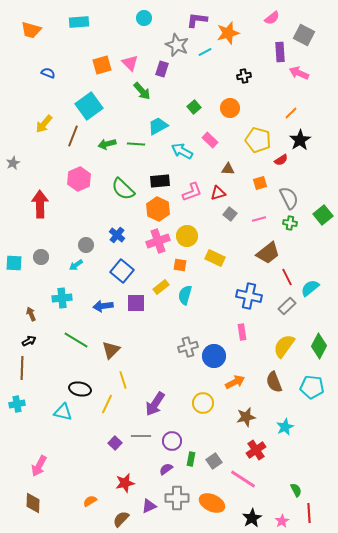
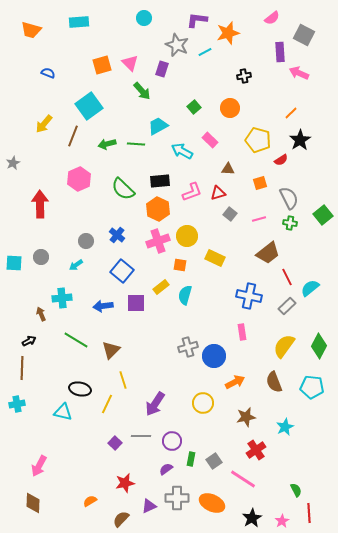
gray circle at (86, 245): moved 4 px up
brown arrow at (31, 314): moved 10 px right
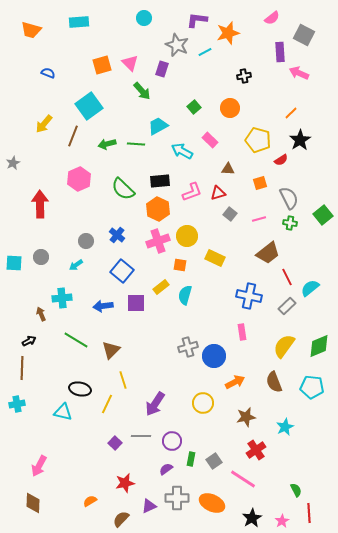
green diamond at (319, 346): rotated 40 degrees clockwise
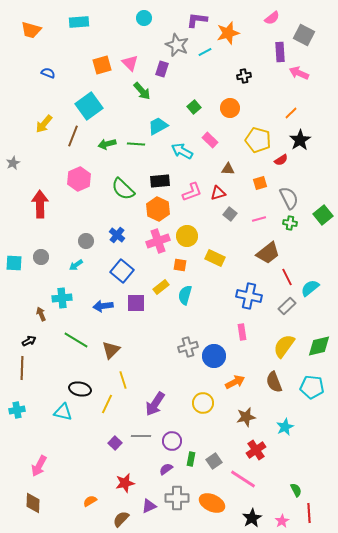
green diamond at (319, 346): rotated 10 degrees clockwise
cyan cross at (17, 404): moved 6 px down
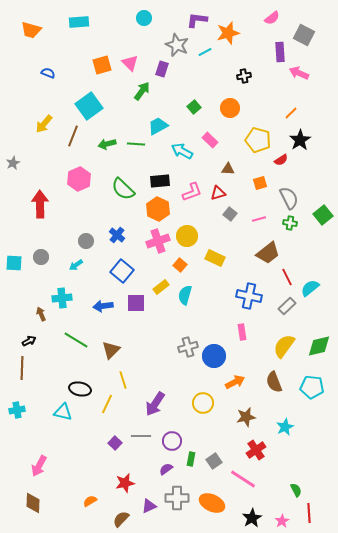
green arrow at (142, 91): rotated 102 degrees counterclockwise
orange square at (180, 265): rotated 32 degrees clockwise
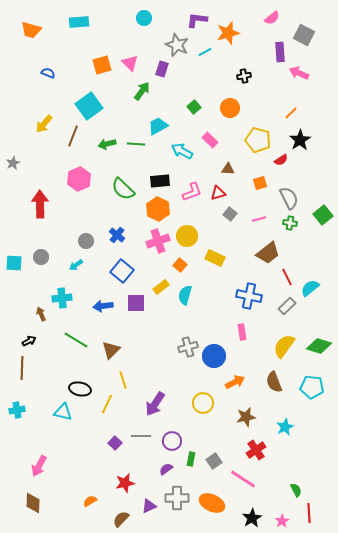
green diamond at (319, 346): rotated 30 degrees clockwise
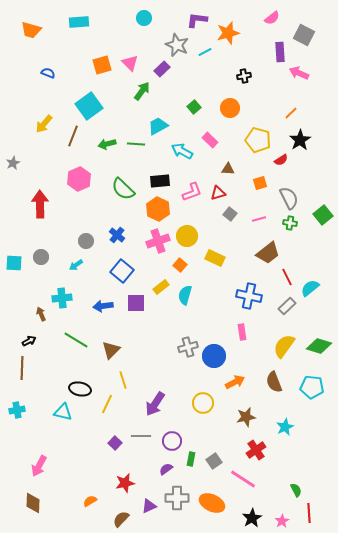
purple rectangle at (162, 69): rotated 28 degrees clockwise
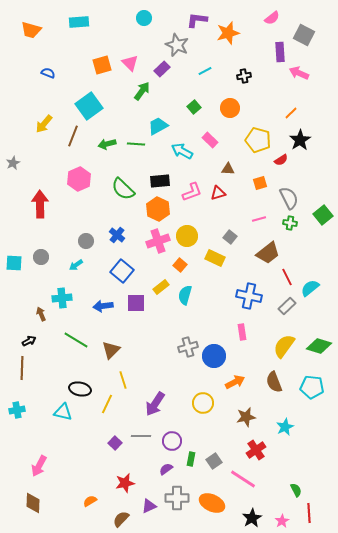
cyan line at (205, 52): moved 19 px down
gray square at (230, 214): moved 23 px down
